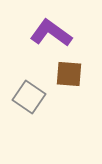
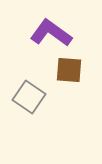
brown square: moved 4 px up
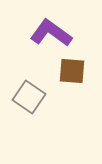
brown square: moved 3 px right, 1 px down
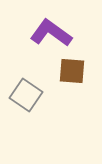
gray square: moved 3 px left, 2 px up
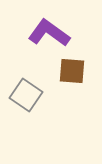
purple L-shape: moved 2 px left
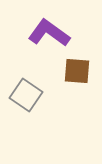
brown square: moved 5 px right
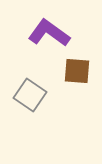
gray square: moved 4 px right
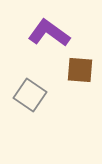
brown square: moved 3 px right, 1 px up
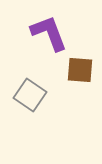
purple L-shape: rotated 33 degrees clockwise
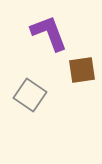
brown square: moved 2 px right; rotated 12 degrees counterclockwise
